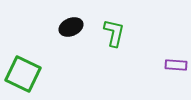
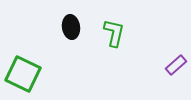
black ellipse: rotated 75 degrees counterclockwise
purple rectangle: rotated 45 degrees counterclockwise
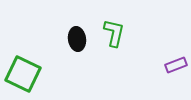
black ellipse: moved 6 px right, 12 px down
purple rectangle: rotated 20 degrees clockwise
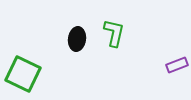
black ellipse: rotated 15 degrees clockwise
purple rectangle: moved 1 px right
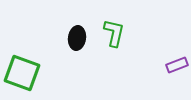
black ellipse: moved 1 px up
green square: moved 1 px left, 1 px up; rotated 6 degrees counterclockwise
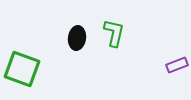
green square: moved 4 px up
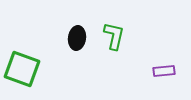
green L-shape: moved 3 px down
purple rectangle: moved 13 px left, 6 px down; rotated 15 degrees clockwise
